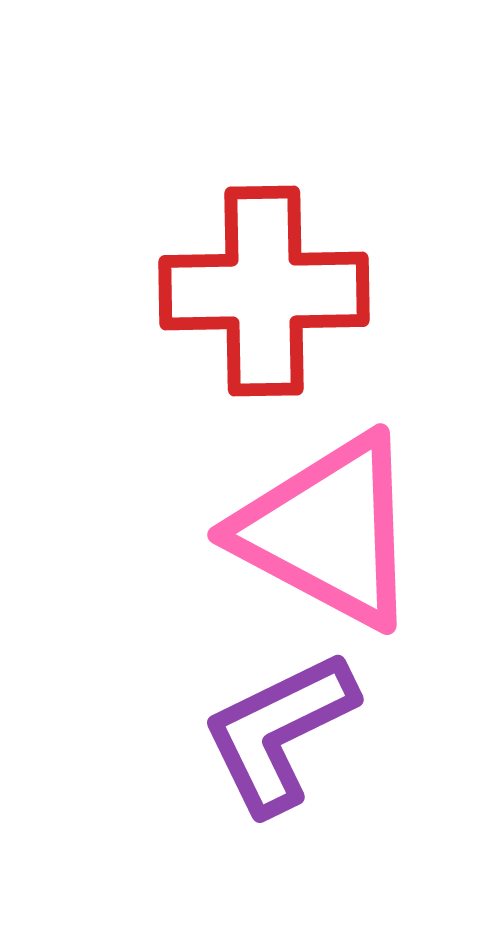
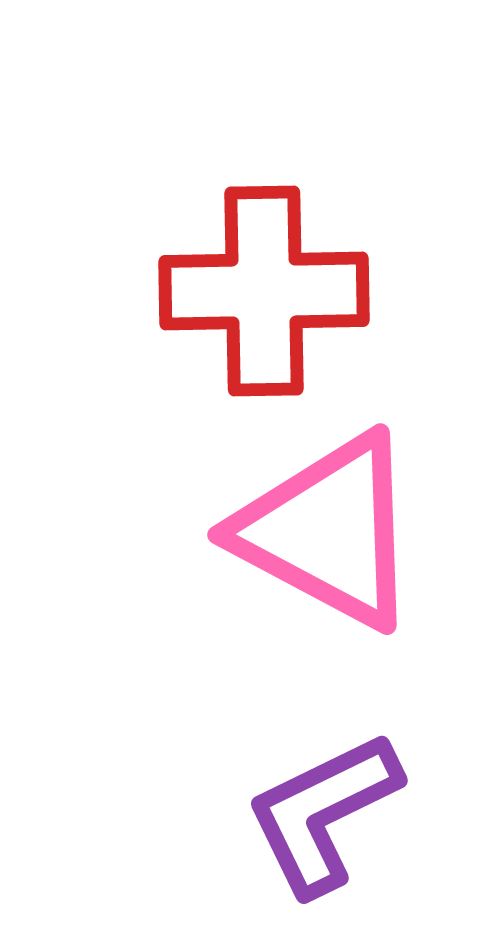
purple L-shape: moved 44 px right, 81 px down
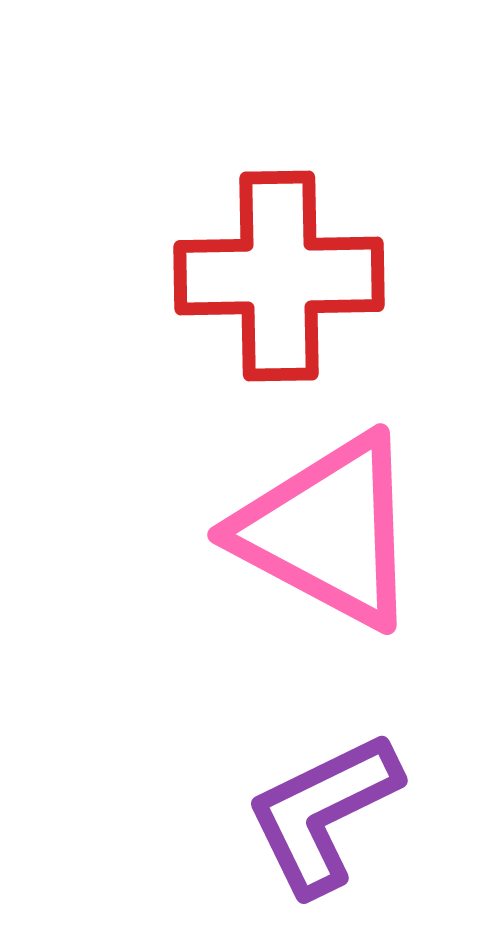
red cross: moved 15 px right, 15 px up
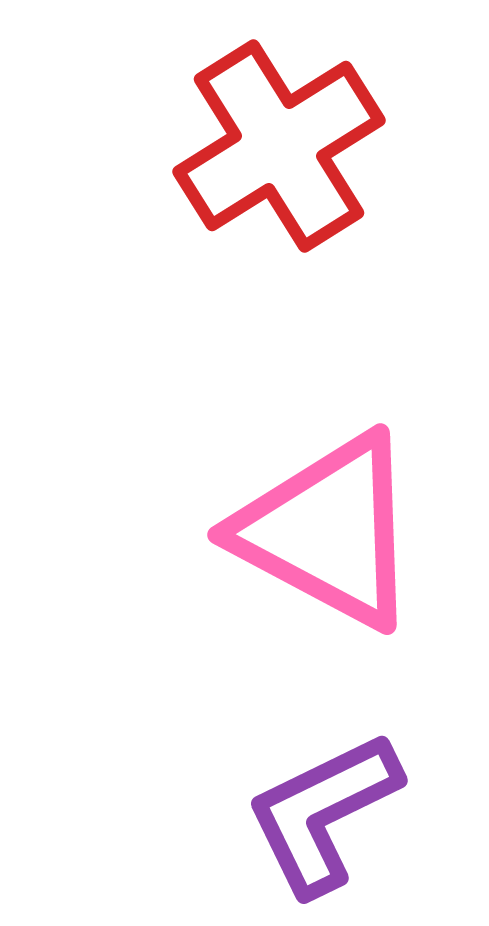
red cross: moved 130 px up; rotated 31 degrees counterclockwise
